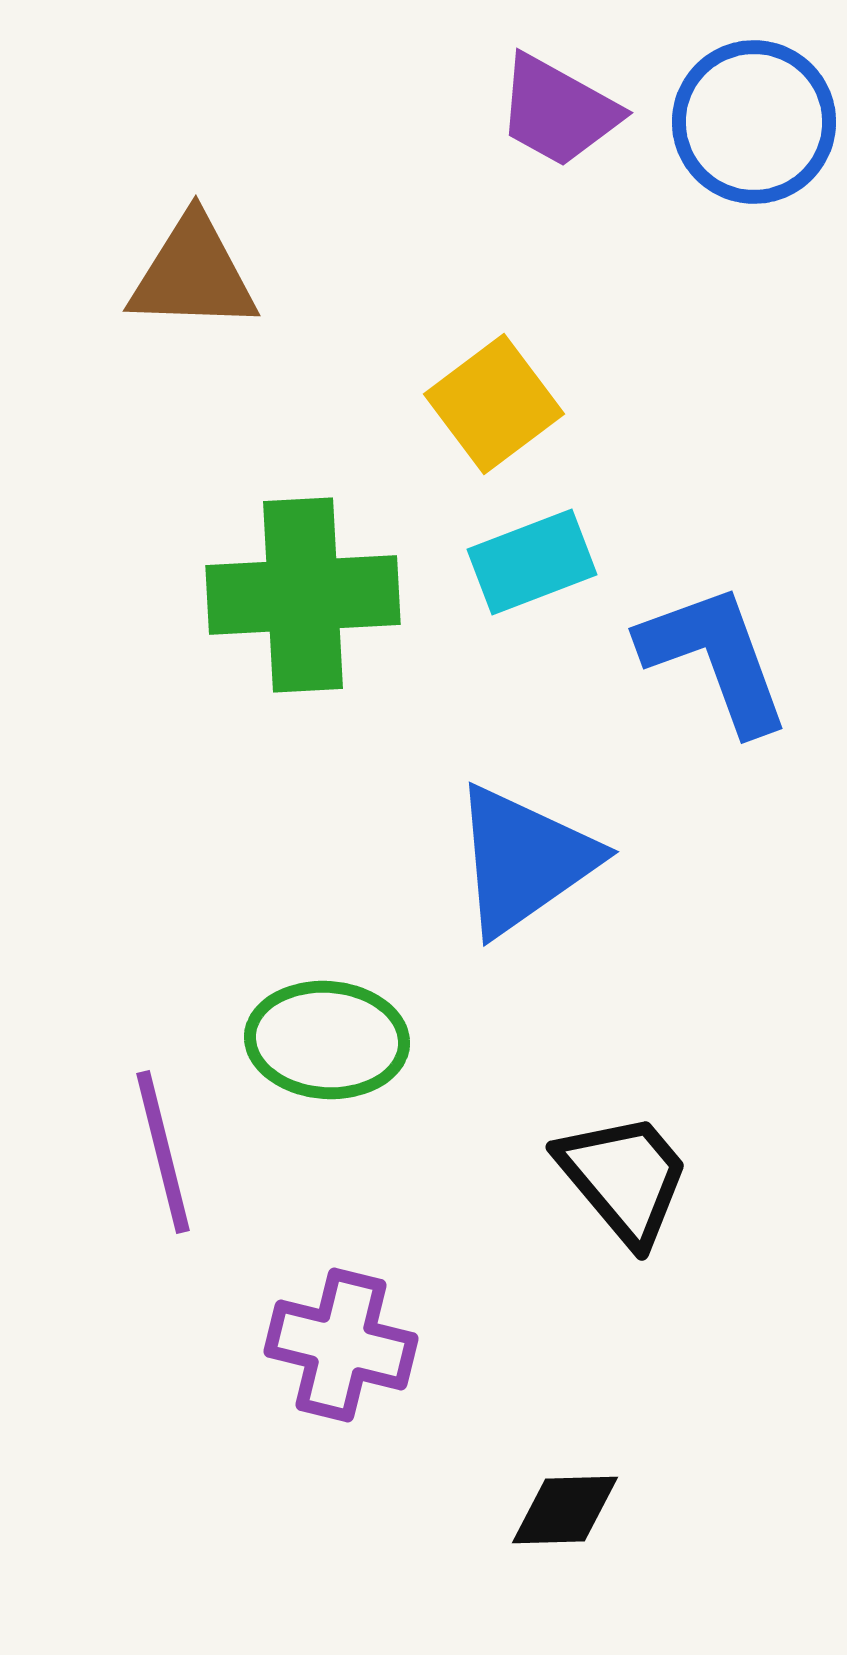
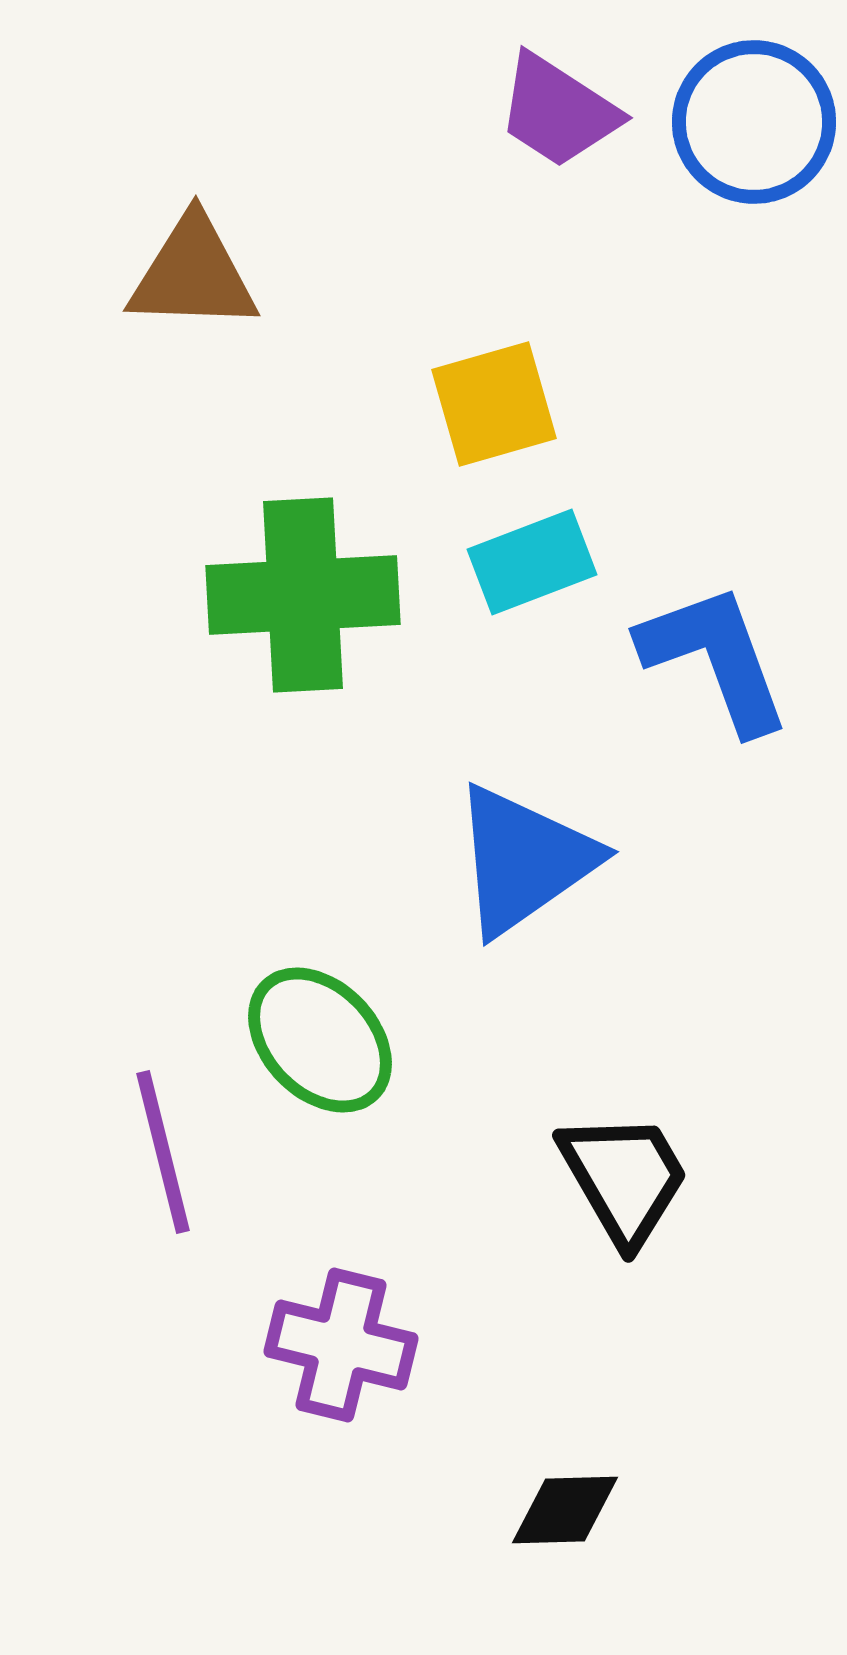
purple trapezoid: rotated 4 degrees clockwise
yellow square: rotated 21 degrees clockwise
green ellipse: moved 7 px left; rotated 42 degrees clockwise
black trapezoid: rotated 10 degrees clockwise
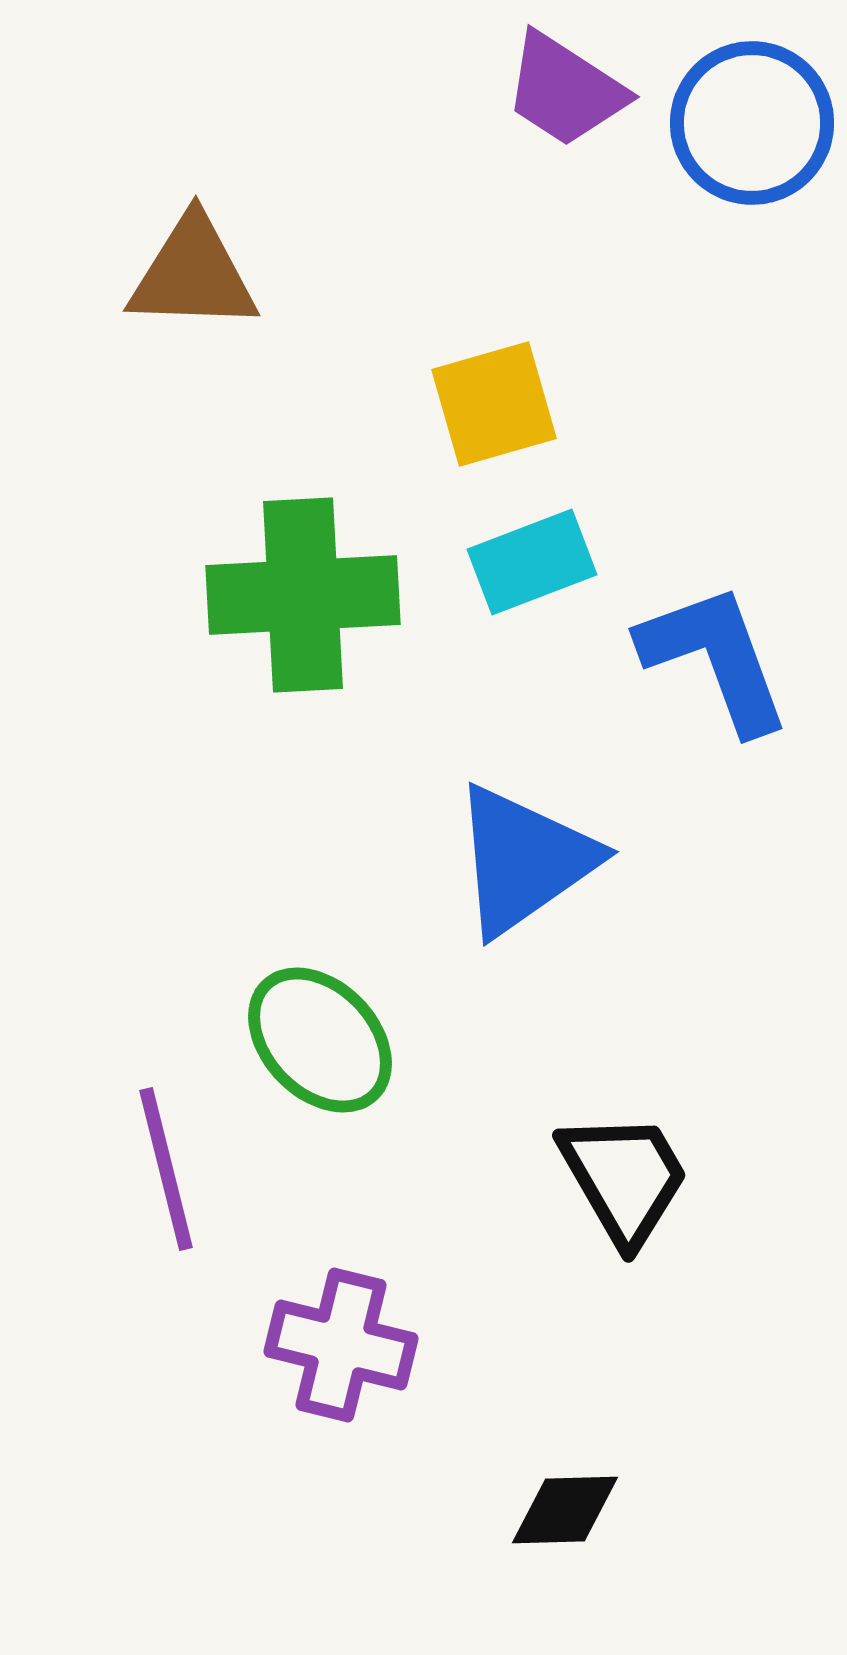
purple trapezoid: moved 7 px right, 21 px up
blue circle: moved 2 px left, 1 px down
purple line: moved 3 px right, 17 px down
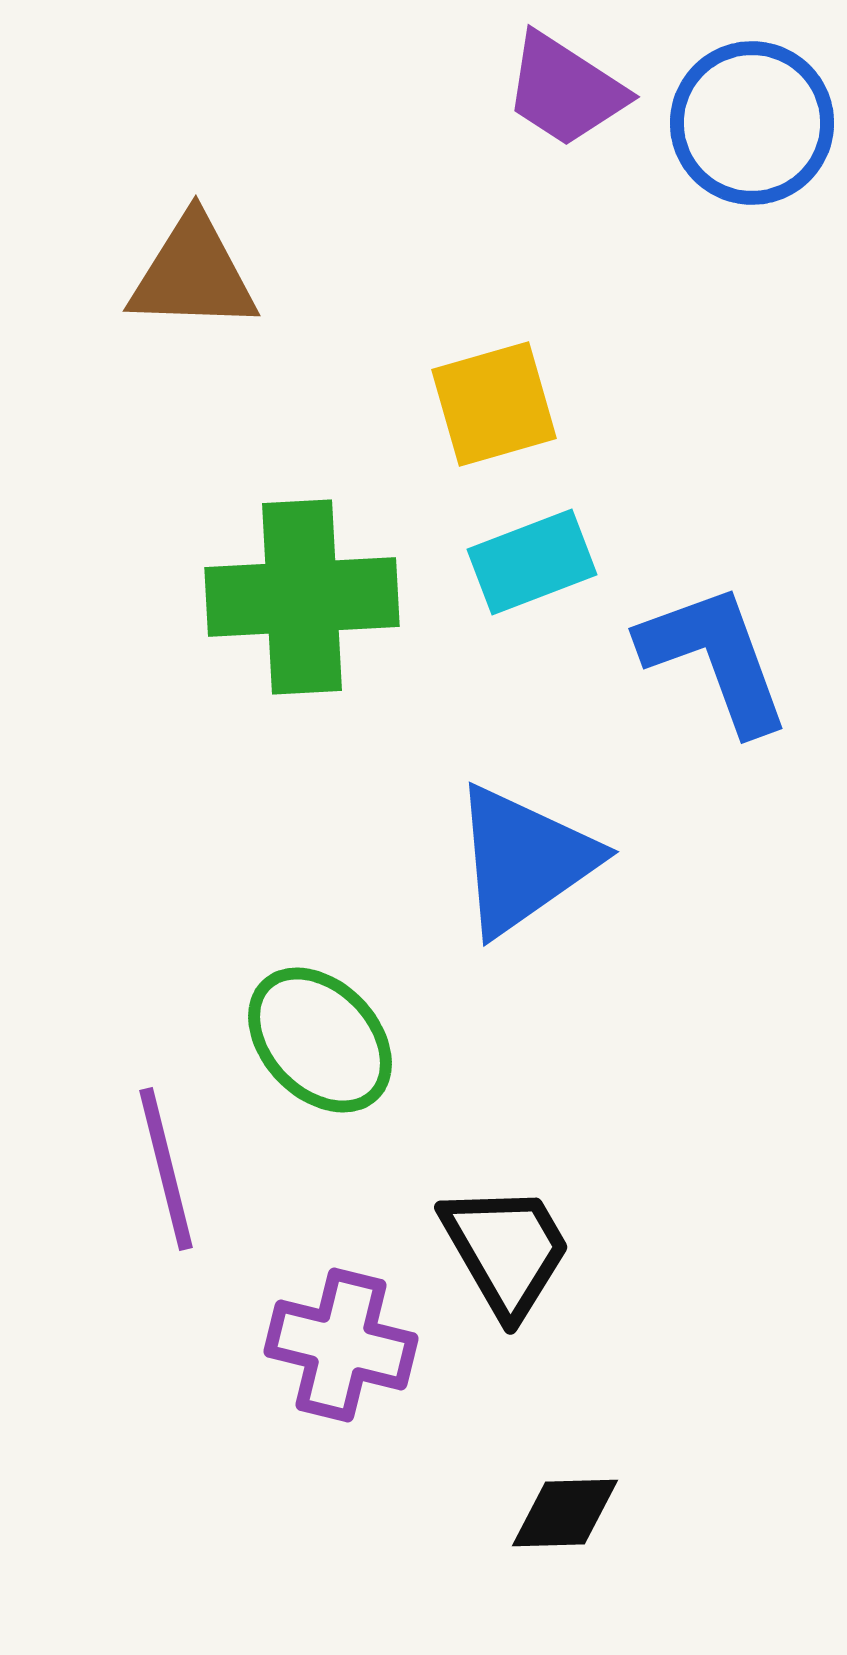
green cross: moved 1 px left, 2 px down
black trapezoid: moved 118 px left, 72 px down
black diamond: moved 3 px down
